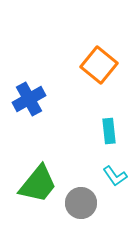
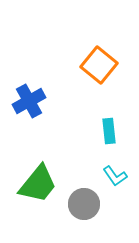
blue cross: moved 2 px down
gray circle: moved 3 px right, 1 px down
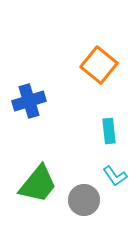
blue cross: rotated 12 degrees clockwise
gray circle: moved 4 px up
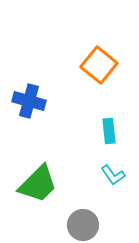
blue cross: rotated 32 degrees clockwise
cyan L-shape: moved 2 px left, 1 px up
green trapezoid: rotated 6 degrees clockwise
gray circle: moved 1 px left, 25 px down
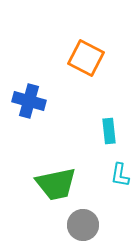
orange square: moved 13 px left, 7 px up; rotated 12 degrees counterclockwise
cyan L-shape: moved 7 px right; rotated 45 degrees clockwise
green trapezoid: moved 18 px right; rotated 33 degrees clockwise
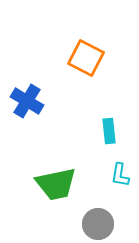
blue cross: moved 2 px left; rotated 16 degrees clockwise
gray circle: moved 15 px right, 1 px up
